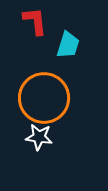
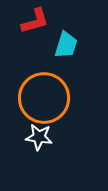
red L-shape: rotated 80 degrees clockwise
cyan trapezoid: moved 2 px left
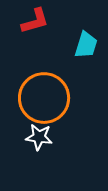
cyan trapezoid: moved 20 px right
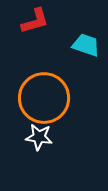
cyan trapezoid: rotated 88 degrees counterclockwise
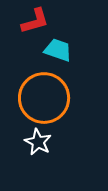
cyan trapezoid: moved 28 px left, 5 px down
white star: moved 1 px left, 5 px down; rotated 20 degrees clockwise
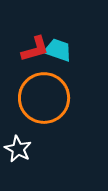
red L-shape: moved 28 px down
white star: moved 20 px left, 7 px down
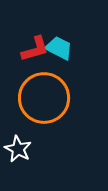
cyan trapezoid: moved 1 px right, 2 px up; rotated 8 degrees clockwise
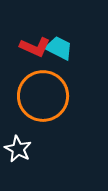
red L-shape: moved 2 px up; rotated 40 degrees clockwise
orange circle: moved 1 px left, 2 px up
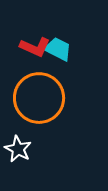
cyan trapezoid: moved 1 px left, 1 px down
orange circle: moved 4 px left, 2 px down
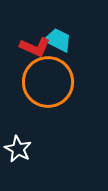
cyan trapezoid: moved 9 px up
orange circle: moved 9 px right, 16 px up
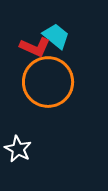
cyan trapezoid: moved 2 px left, 4 px up; rotated 12 degrees clockwise
